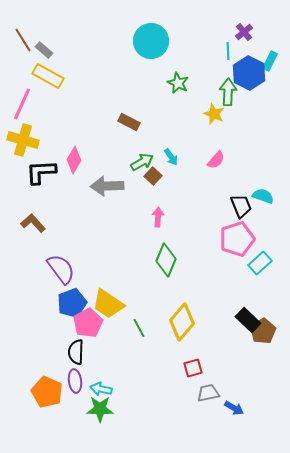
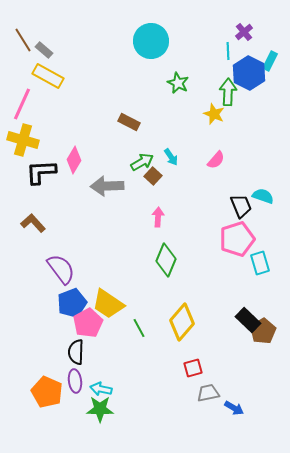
cyan rectangle at (260, 263): rotated 65 degrees counterclockwise
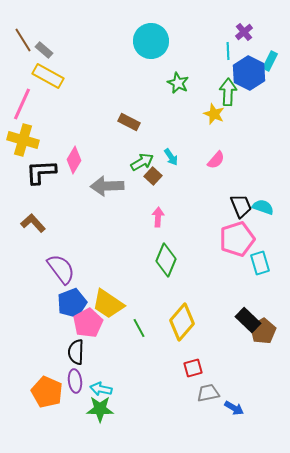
cyan semicircle at (263, 196): moved 11 px down
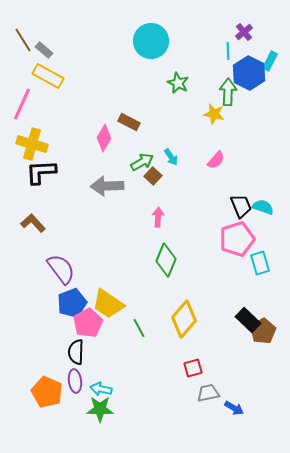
yellow star at (214, 114): rotated 10 degrees counterclockwise
yellow cross at (23, 140): moved 9 px right, 4 px down
pink diamond at (74, 160): moved 30 px right, 22 px up
yellow diamond at (182, 322): moved 2 px right, 3 px up
